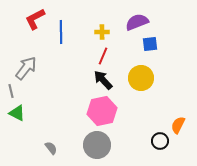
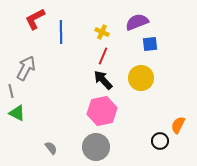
yellow cross: rotated 24 degrees clockwise
gray arrow: rotated 10 degrees counterclockwise
gray circle: moved 1 px left, 2 px down
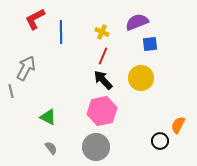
green triangle: moved 31 px right, 4 px down
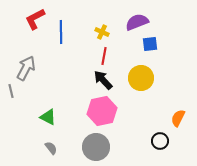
red line: moved 1 px right; rotated 12 degrees counterclockwise
orange semicircle: moved 7 px up
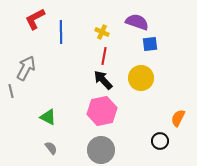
purple semicircle: rotated 40 degrees clockwise
gray circle: moved 5 px right, 3 px down
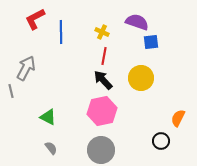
blue square: moved 1 px right, 2 px up
black circle: moved 1 px right
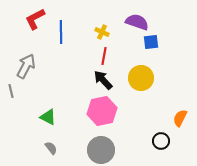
gray arrow: moved 2 px up
orange semicircle: moved 2 px right
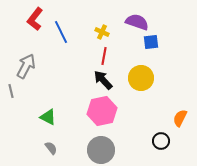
red L-shape: rotated 25 degrees counterclockwise
blue line: rotated 25 degrees counterclockwise
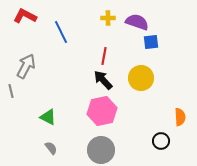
red L-shape: moved 10 px left, 3 px up; rotated 80 degrees clockwise
yellow cross: moved 6 px right, 14 px up; rotated 24 degrees counterclockwise
orange semicircle: moved 1 px up; rotated 150 degrees clockwise
